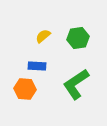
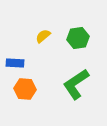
blue rectangle: moved 22 px left, 3 px up
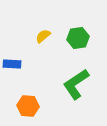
blue rectangle: moved 3 px left, 1 px down
orange hexagon: moved 3 px right, 17 px down
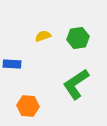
yellow semicircle: rotated 21 degrees clockwise
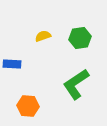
green hexagon: moved 2 px right
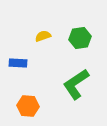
blue rectangle: moved 6 px right, 1 px up
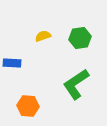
blue rectangle: moved 6 px left
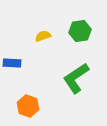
green hexagon: moved 7 px up
green L-shape: moved 6 px up
orange hexagon: rotated 15 degrees clockwise
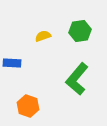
green L-shape: moved 1 px right, 1 px down; rotated 16 degrees counterclockwise
